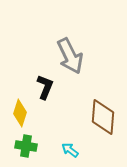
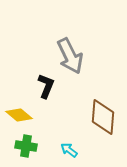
black L-shape: moved 1 px right, 1 px up
yellow diamond: moved 1 px left, 2 px down; rotated 68 degrees counterclockwise
cyan arrow: moved 1 px left
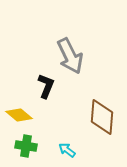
brown diamond: moved 1 px left
cyan arrow: moved 2 px left
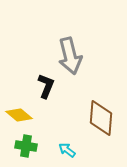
gray arrow: rotated 12 degrees clockwise
brown diamond: moved 1 px left, 1 px down
